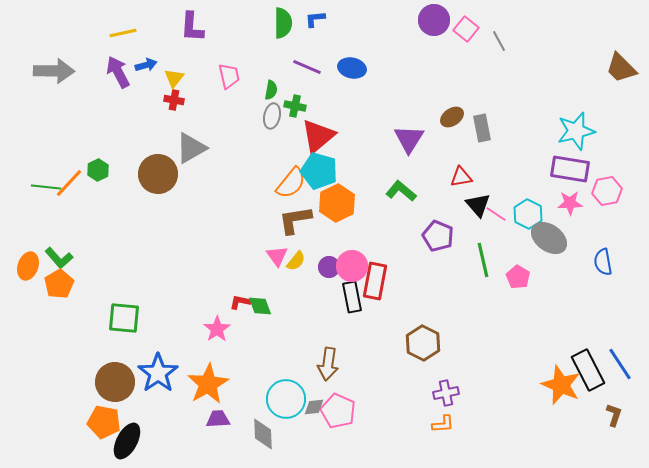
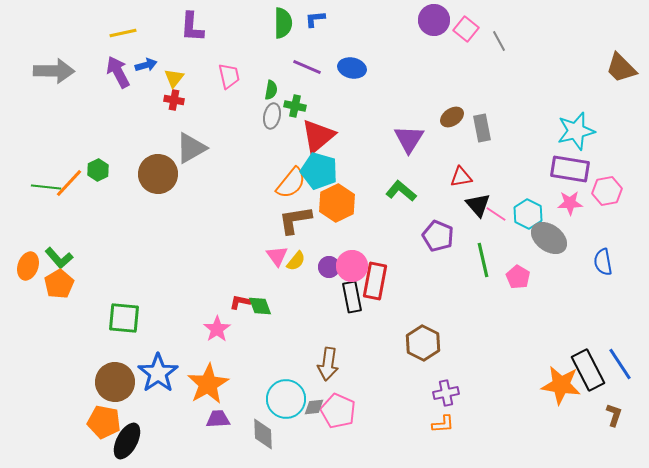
orange star at (561, 385): rotated 15 degrees counterclockwise
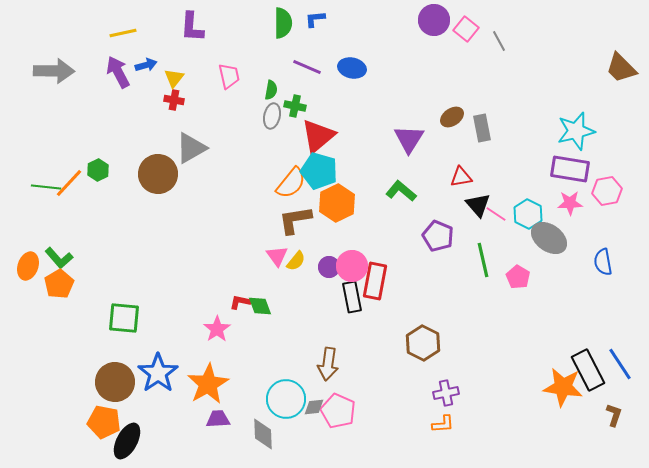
orange star at (561, 385): moved 2 px right, 2 px down
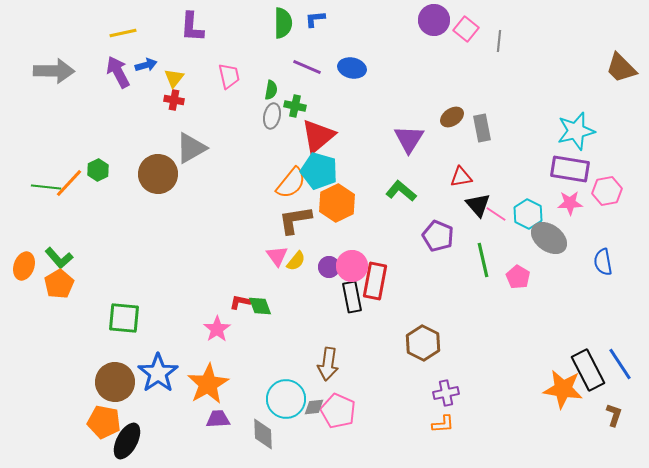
gray line at (499, 41): rotated 35 degrees clockwise
orange ellipse at (28, 266): moved 4 px left
orange star at (563, 387): moved 2 px down
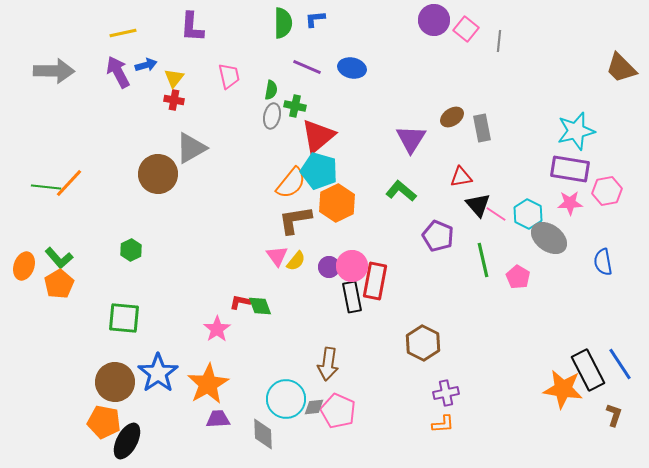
purple triangle at (409, 139): moved 2 px right
green hexagon at (98, 170): moved 33 px right, 80 px down
